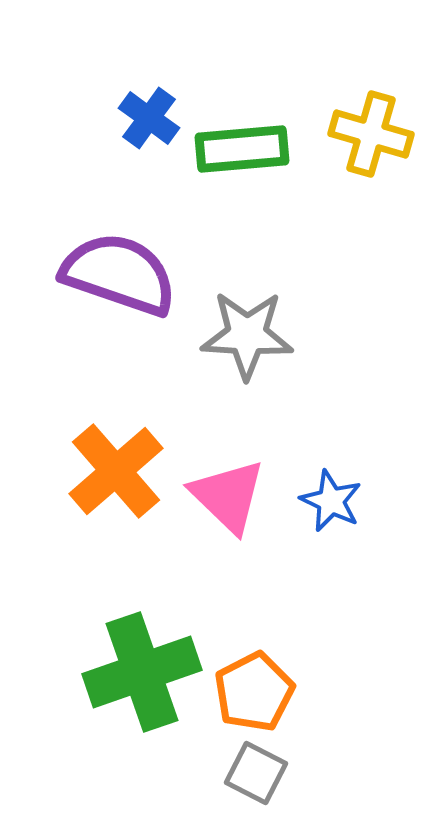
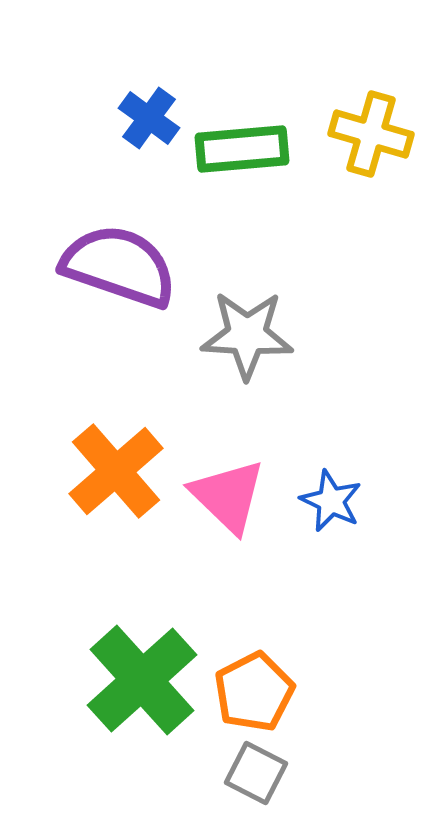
purple semicircle: moved 8 px up
green cross: moved 8 px down; rotated 23 degrees counterclockwise
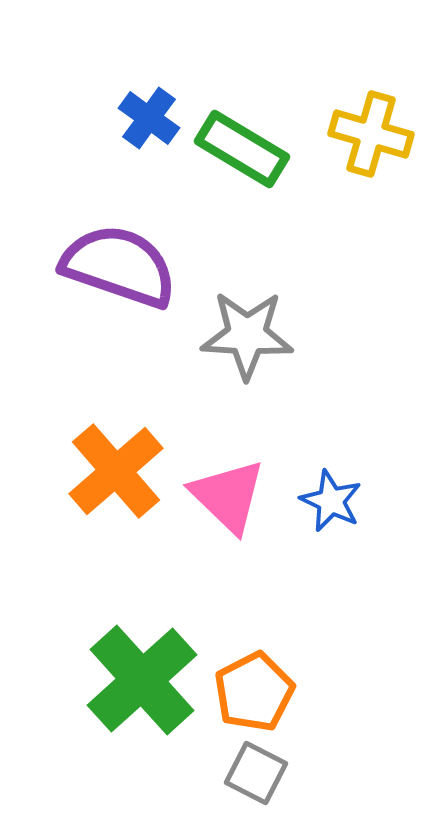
green rectangle: rotated 36 degrees clockwise
